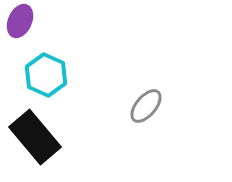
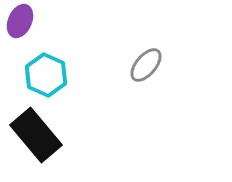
gray ellipse: moved 41 px up
black rectangle: moved 1 px right, 2 px up
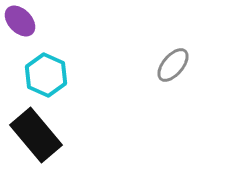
purple ellipse: rotated 68 degrees counterclockwise
gray ellipse: moved 27 px right
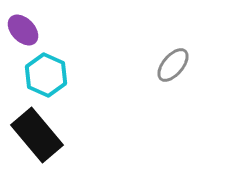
purple ellipse: moved 3 px right, 9 px down
black rectangle: moved 1 px right
